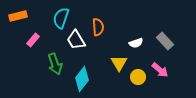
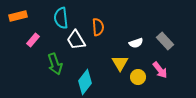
cyan semicircle: rotated 25 degrees counterclockwise
yellow triangle: moved 1 px right
pink arrow: rotated 12 degrees clockwise
cyan diamond: moved 3 px right, 3 px down
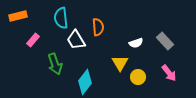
pink arrow: moved 9 px right, 3 px down
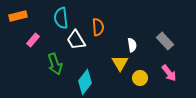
white semicircle: moved 4 px left, 2 px down; rotated 80 degrees counterclockwise
yellow circle: moved 2 px right, 1 px down
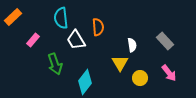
orange rectangle: moved 5 px left, 1 px down; rotated 30 degrees counterclockwise
